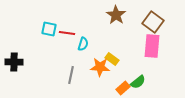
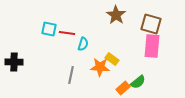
brown square: moved 2 px left, 2 px down; rotated 20 degrees counterclockwise
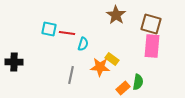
green semicircle: rotated 42 degrees counterclockwise
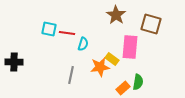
pink rectangle: moved 22 px left, 1 px down
orange star: rotated 12 degrees counterclockwise
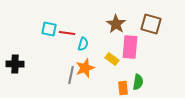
brown star: moved 9 px down
black cross: moved 1 px right, 2 px down
orange star: moved 15 px left, 1 px down; rotated 12 degrees counterclockwise
orange rectangle: rotated 56 degrees counterclockwise
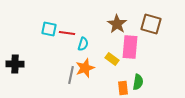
brown star: moved 1 px right
